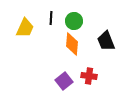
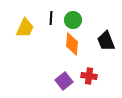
green circle: moved 1 px left, 1 px up
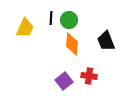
green circle: moved 4 px left
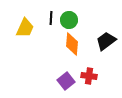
black trapezoid: rotated 75 degrees clockwise
purple square: moved 2 px right
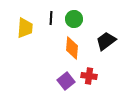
green circle: moved 5 px right, 1 px up
yellow trapezoid: rotated 20 degrees counterclockwise
orange diamond: moved 4 px down
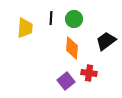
red cross: moved 3 px up
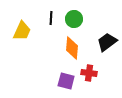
yellow trapezoid: moved 3 px left, 3 px down; rotated 20 degrees clockwise
black trapezoid: moved 1 px right, 1 px down
purple square: rotated 36 degrees counterclockwise
